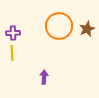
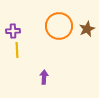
purple cross: moved 2 px up
yellow line: moved 5 px right, 3 px up
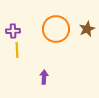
orange circle: moved 3 px left, 3 px down
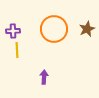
orange circle: moved 2 px left
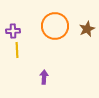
orange circle: moved 1 px right, 3 px up
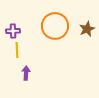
purple arrow: moved 18 px left, 4 px up
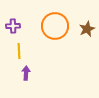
purple cross: moved 5 px up
yellow line: moved 2 px right, 1 px down
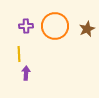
purple cross: moved 13 px right
yellow line: moved 3 px down
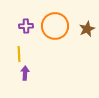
purple arrow: moved 1 px left
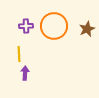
orange circle: moved 1 px left
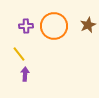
brown star: moved 1 px right, 4 px up
yellow line: rotated 35 degrees counterclockwise
purple arrow: moved 1 px down
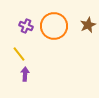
purple cross: rotated 24 degrees clockwise
